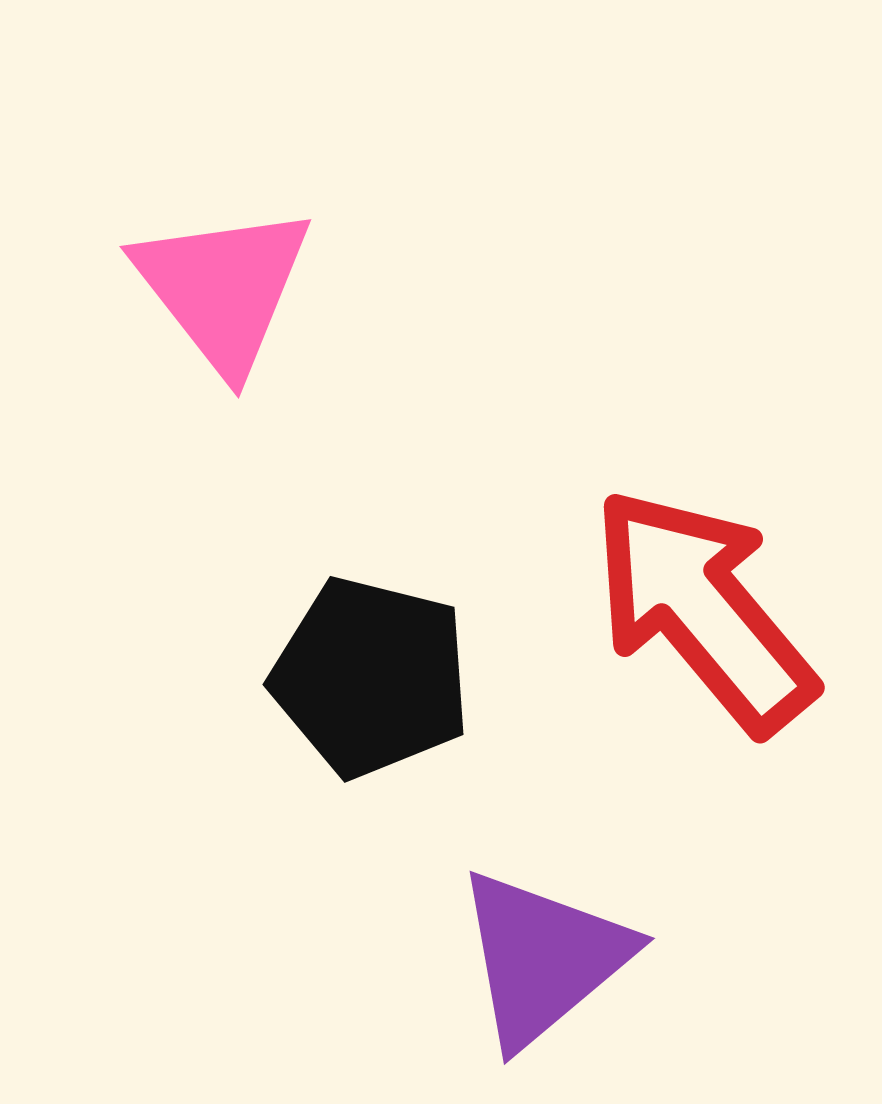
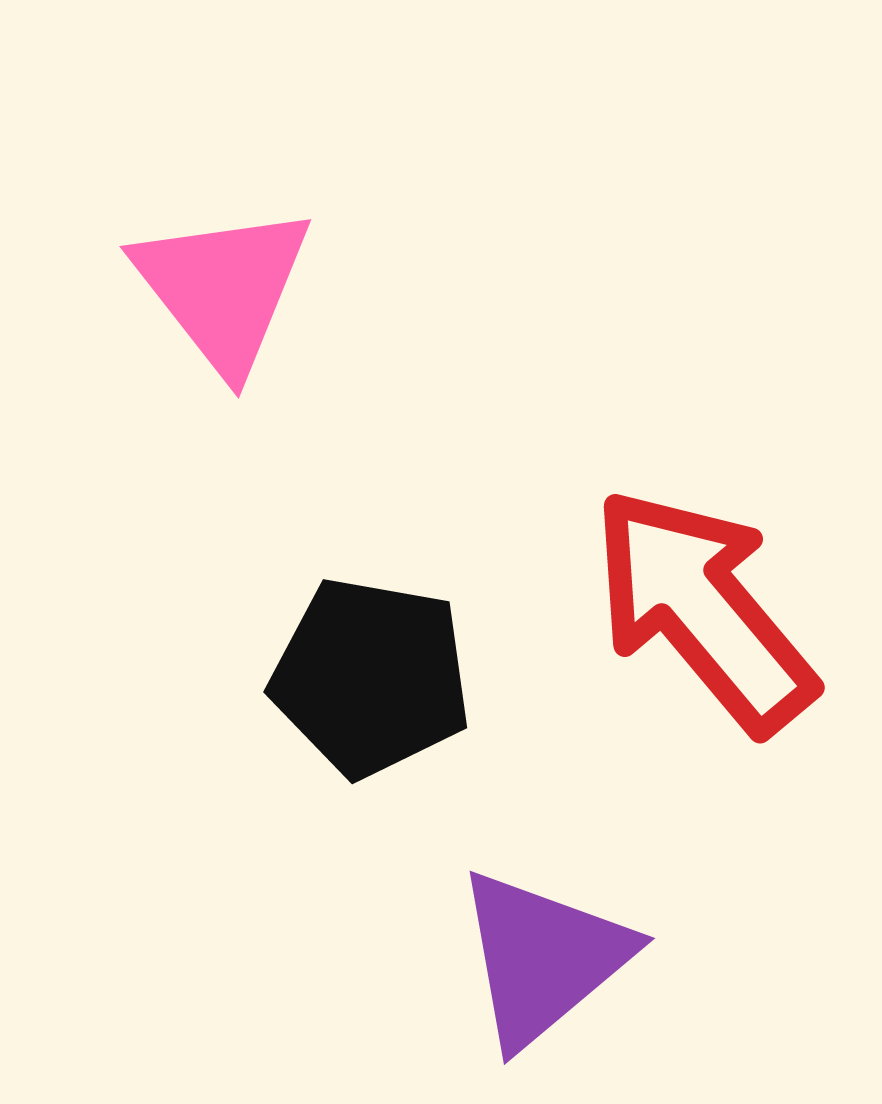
black pentagon: rotated 4 degrees counterclockwise
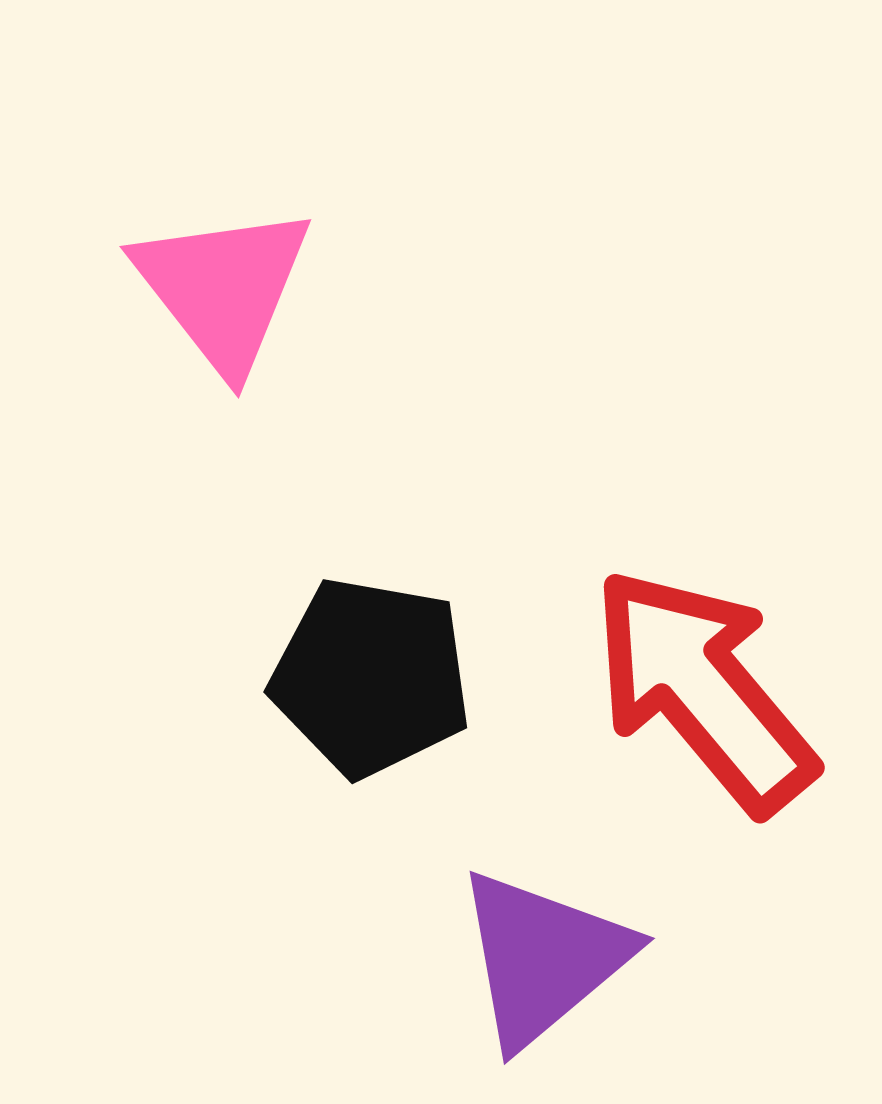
red arrow: moved 80 px down
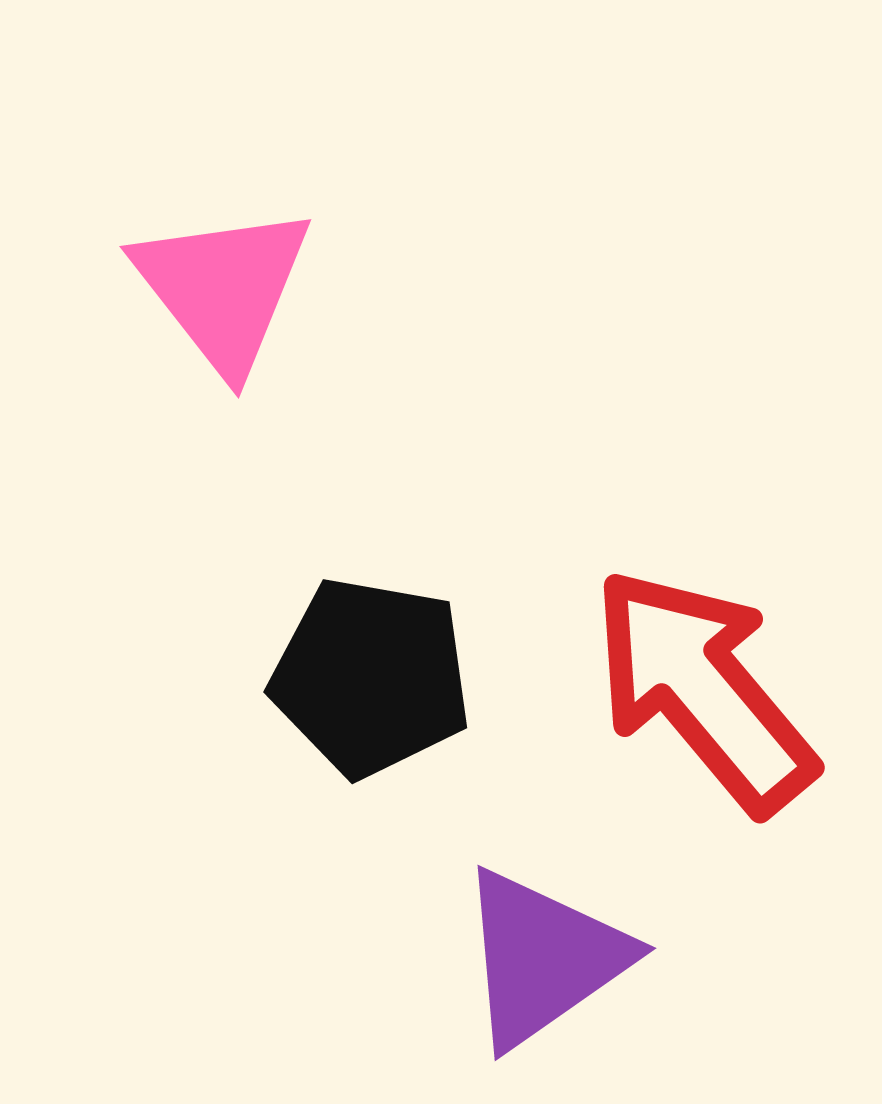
purple triangle: rotated 5 degrees clockwise
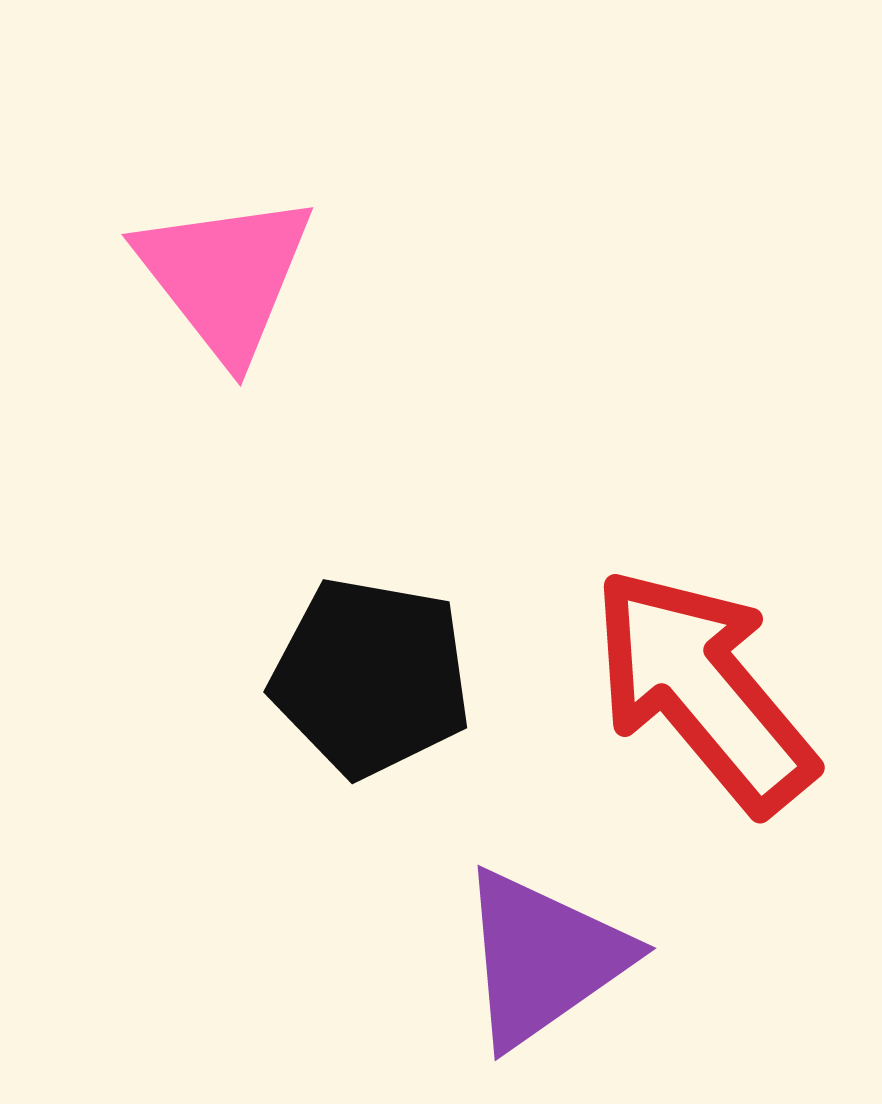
pink triangle: moved 2 px right, 12 px up
